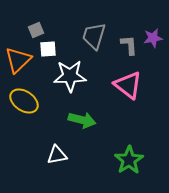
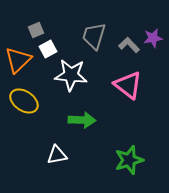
gray L-shape: rotated 40 degrees counterclockwise
white square: rotated 24 degrees counterclockwise
white star: moved 1 px right, 1 px up; rotated 8 degrees clockwise
green arrow: rotated 12 degrees counterclockwise
green star: rotated 16 degrees clockwise
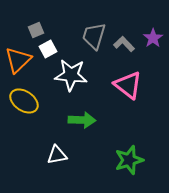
purple star: rotated 24 degrees counterclockwise
gray L-shape: moved 5 px left, 1 px up
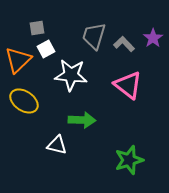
gray square: moved 1 px right, 2 px up; rotated 14 degrees clockwise
white square: moved 2 px left
white triangle: moved 10 px up; rotated 25 degrees clockwise
